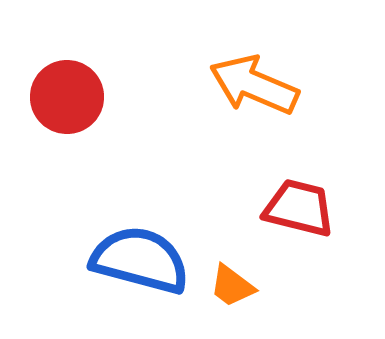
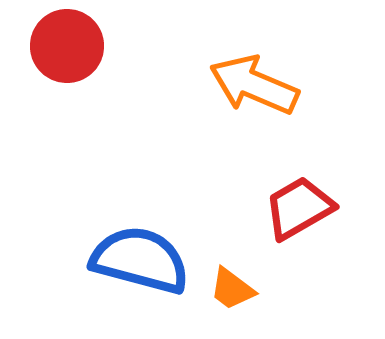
red circle: moved 51 px up
red trapezoid: rotated 44 degrees counterclockwise
orange trapezoid: moved 3 px down
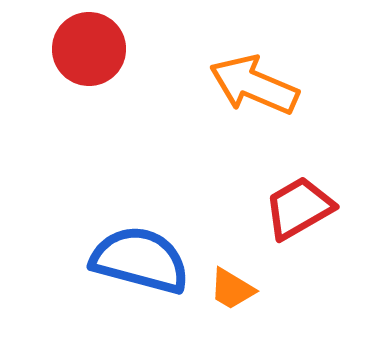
red circle: moved 22 px right, 3 px down
orange trapezoid: rotated 6 degrees counterclockwise
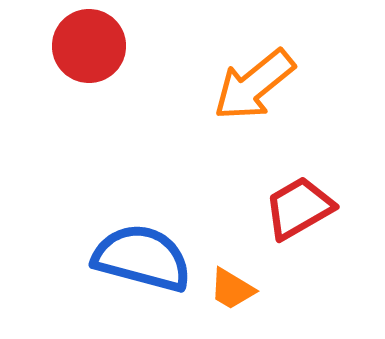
red circle: moved 3 px up
orange arrow: rotated 62 degrees counterclockwise
blue semicircle: moved 2 px right, 2 px up
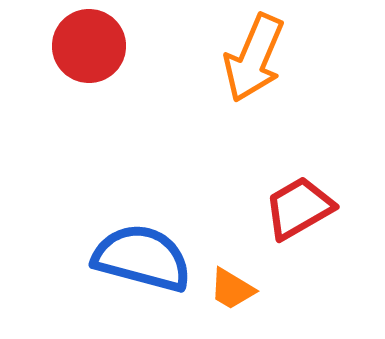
orange arrow: moved 27 px up; rotated 28 degrees counterclockwise
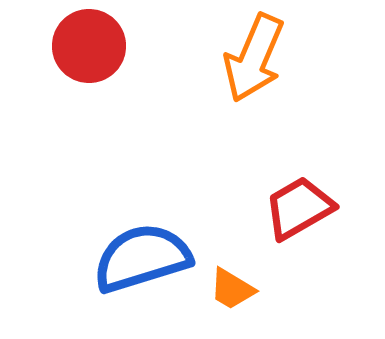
blue semicircle: rotated 32 degrees counterclockwise
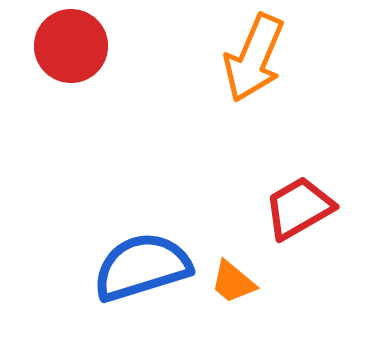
red circle: moved 18 px left
blue semicircle: moved 9 px down
orange trapezoid: moved 1 px right, 7 px up; rotated 9 degrees clockwise
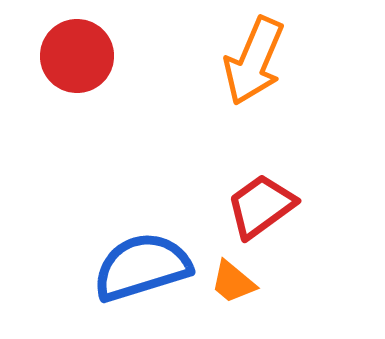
red circle: moved 6 px right, 10 px down
orange arrow: moved 3 px down
red trapezoid: moved 38 px left, 2 px up; rotated 6 degrees counterclockwise
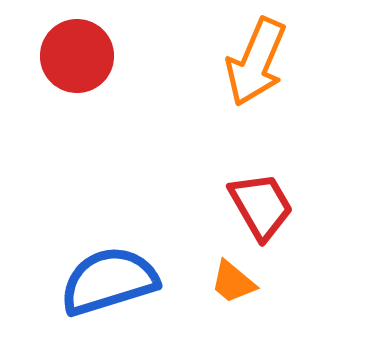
orange arrow: moved 2 px right, 1 px down
red trapezoid: rotated 96 degrees clockwise
blue semicircle: moved 33 px left, 14 px down
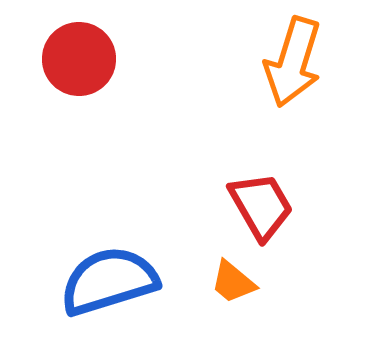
red circle: moved 2 px right, 3 px down
orange arrow: moved 37 px right; rotated 6 degrees counterclockwise
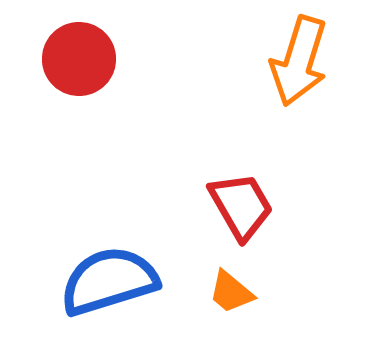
orange arrow: moved 6 px right, 1 px up
red trapezoid: moved 20 px left
orange trapezoid: moved 2 px left, 10 px down
